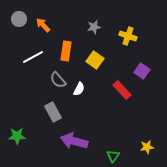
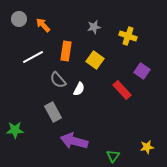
green star: moved 2 px left, 6 px up
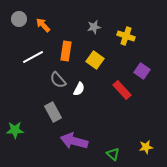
yellow cross: moved 2 px left
yellow star: moved 1 px left
green triangle: moved 2 px up; rotated 24 degrees counterclockwise
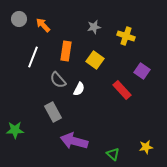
white line: rotated 40 degrees counterclockwise
